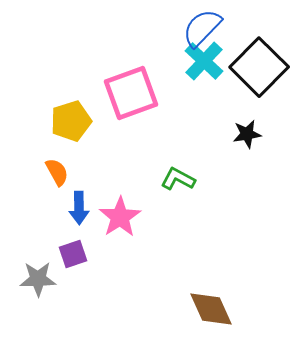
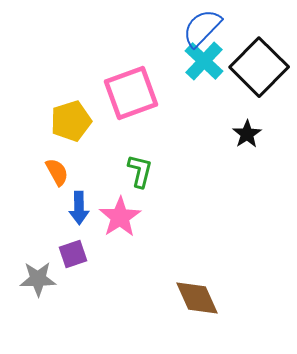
black star: rotated 24 degrees counterclockwise
green L-shape: moved 38 px left, 8 px up; rotated 76 degrees clockwise
brown diamond: moved 14 px left, 11 px up
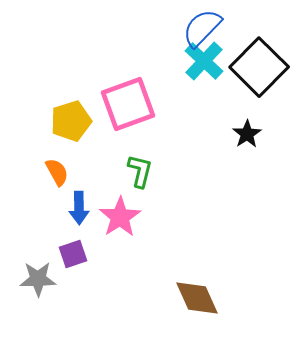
pink square: moved 3 px left, 11 px down
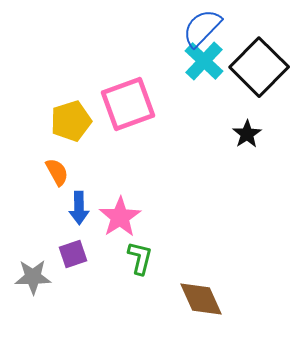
green L-shape: moved 87 px down
gray star: moved 5 px left, 2 px up
brown diamond: moved 4 px right, 1 px down
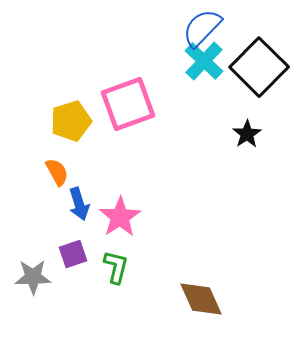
blue arrow: moved 4 px up; rotated 16 degrees counterclockwise
green L-shape: moved 24 px left, 9 px down
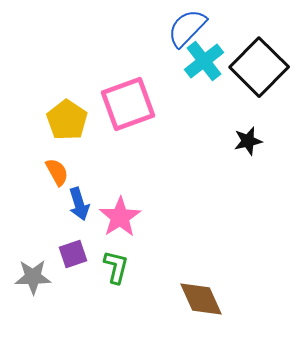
blue semicircle: moved 15 px left
cyan cross: rotated 9 degrees clockwise
yellow pentagon: moved 4 px left, 1 px up; rotated 21 degrees counterclockwise
black star: moved 1 px right, 7 px down; rotated 20 degrees clockwise
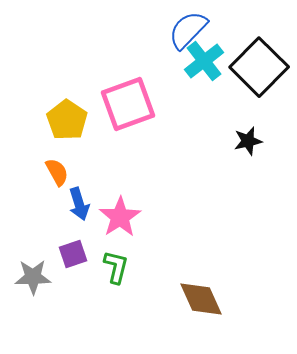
blue semicircle: moved 1 px right, 2 px down
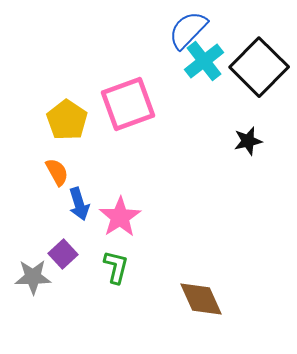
purple square: moved 10 px left; rotated 24 degrees counterclockwise
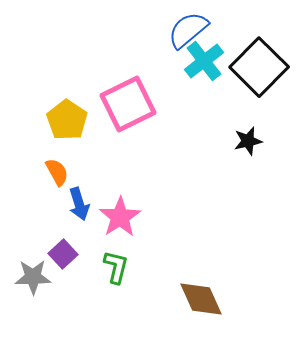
blue semicircle: rotated 6 degrees clockwise
pink square: rotated 6 degrees counterclockwise
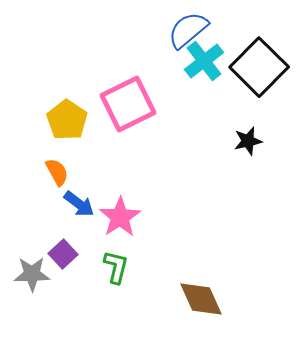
blue arrow: rotated 36 degrees counterclockwise
gray star: moved 1 px left, 3 px up
